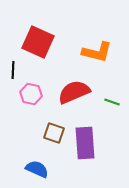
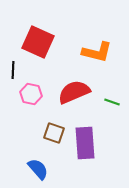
blue semicircle: moved 1 px right; rotated 25 degrees clockwise
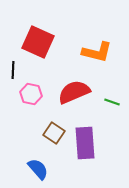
brown square: rotated 15 degrees clockwise
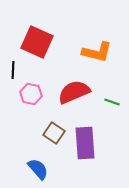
red square: moved 1 px left
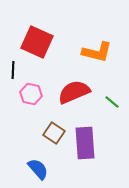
green line: rotated 21 degrees clockwise
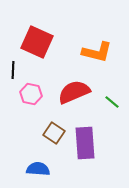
blue semicircle: rotated 45 degrees counterclockwise
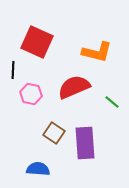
red semicircle: moved 5 px up
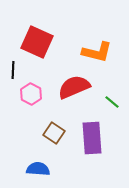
pink hexagon: rotated 15 degrees clockwise
purple rectangle: moved 7 px right, 5 px up
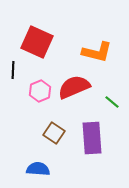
pink hexagon: moved 9 px right, 3 px up; rotated 10 degrees clockwise
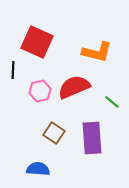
pink hexagon: rotated 10 degrees clockwise
